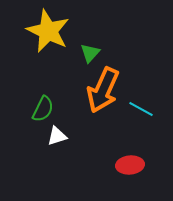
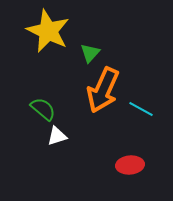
green semicircle: rotated 76 degrees counterclockwise
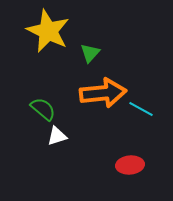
orange arrow: moved 3 px down; rotated 120 degrees counterclockwise
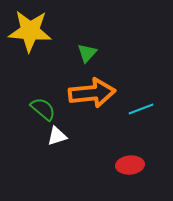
yellow star: moved 18 px left; rotated 21 degrees counterclockwise
green triangle: moved 3 px left
orange arrow: moved 11 px left
cyan line: rotated 50 degrees counterclockwise
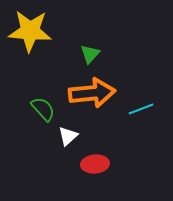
green triangle: moved 3 px right, 1 px down
green semicircle: rotated 8 degrees clockwise
white triangle: moved 11 px right; rotated 25 degrees counterclockwise
red ellipse: moved 35 px left, 1 px up
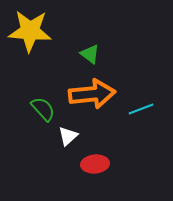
green triangle: rotated 35 degrees counterclockwise
orange arrow: moved 1 px down
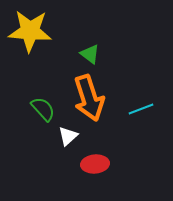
orange arrow: moved 3 px left, 4 px down; rotated 78 degrees clockwise
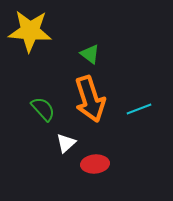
orange arrow: moved 1 px right, 1 px down
cyan line: moved 2 px left
white triangle: moved 2 px left, 7 px down
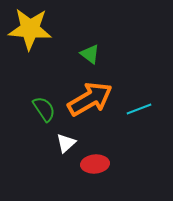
yellow star: moved 2 px up
orange arrow: rotated 102 degrees counterclockwise
green semicircle: moved 1 px right; rotated 8 degrees clockwise
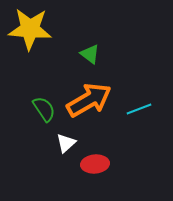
orange arrow: moved 1 px left, 1 px down
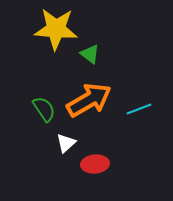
yellow star: moved 26 px right
